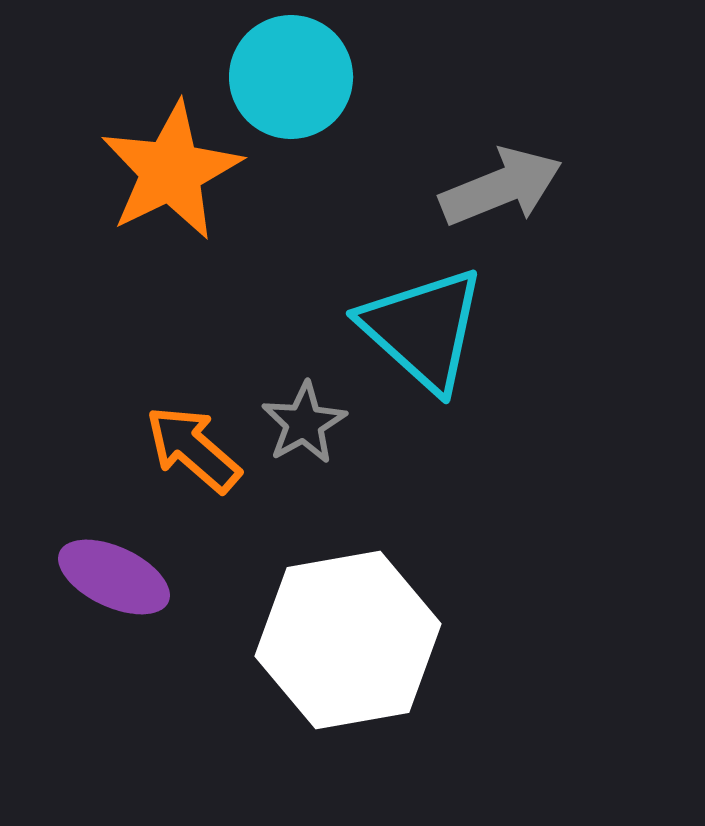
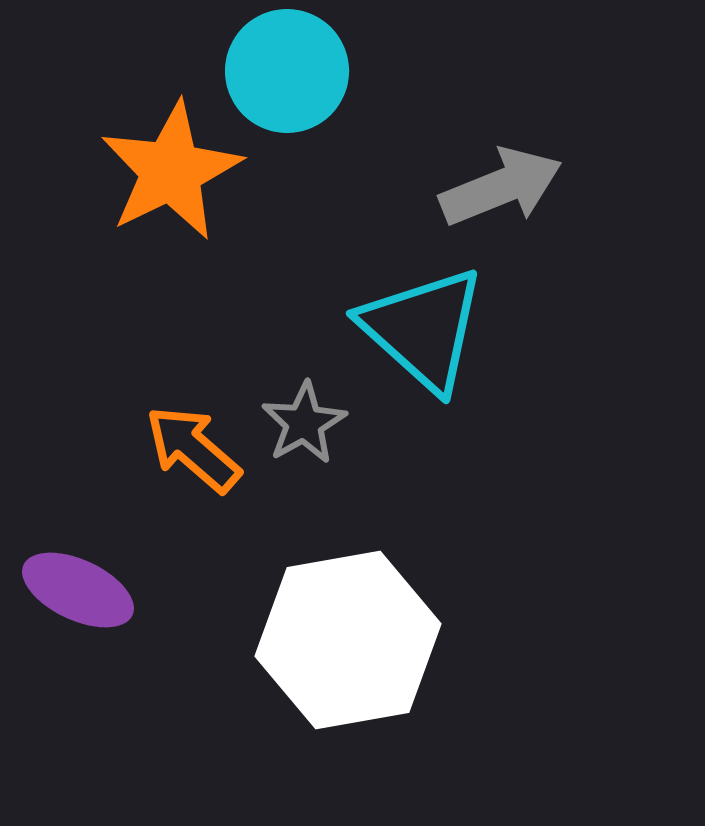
cyan circle: moved 4 px left, 6 px up
purple ellipse: moved 36 px left, 13 px down
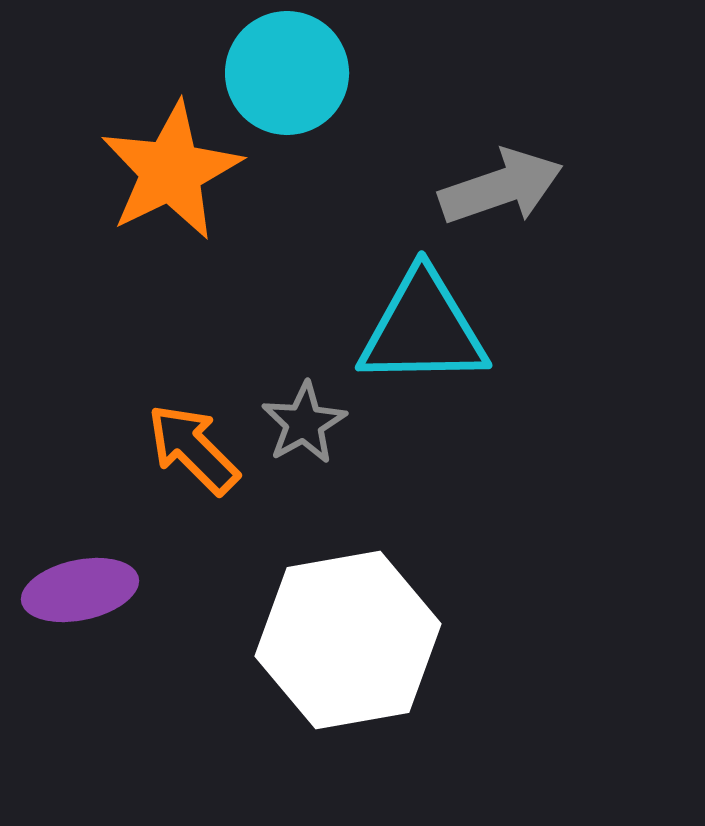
cyan circle: moved 2 px down
gray arrow: rotated 3 degrees clockwise
cyan triangle: rotated 43 degrees counterclockwise
orange arrow: rotated 4 degrees clockwise
purple ellipse: moved 2 px right; rotated 37 degrees counterclockwise
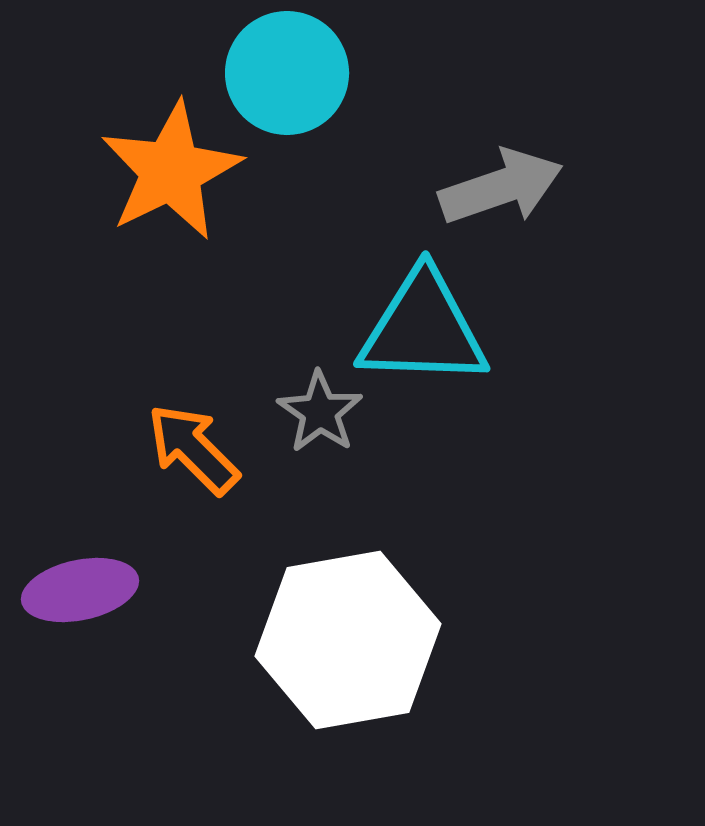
cyan triangle: rotated 3 degrees clockwise
gray star: moved 16 px right, 11 px up; rotated 8 degrees counterclockwise
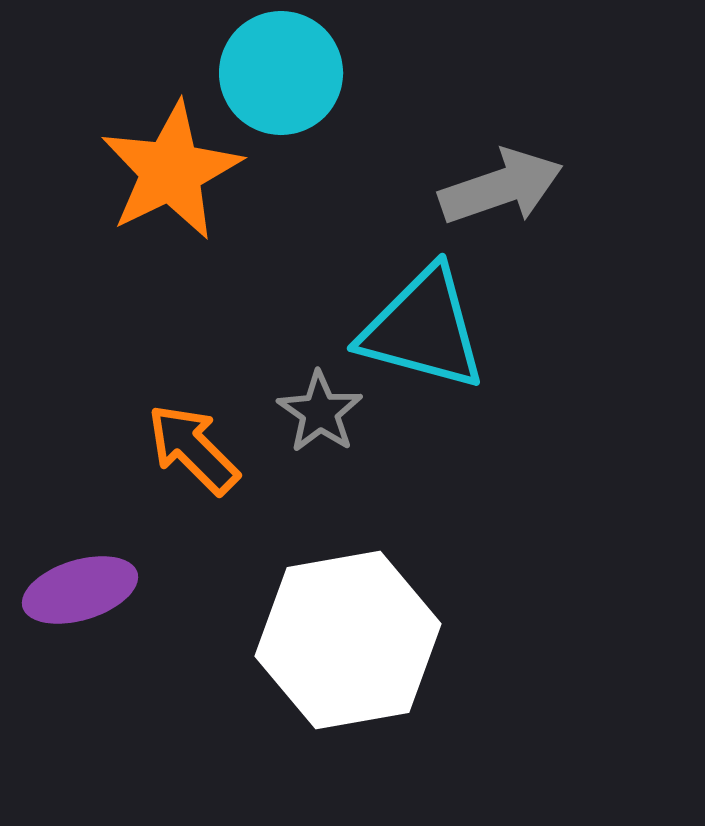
cyan circle: moved 6 px left
cyan triangle: rotated 13 degrees clockwise
purple ellipse: rotated 5 degrees counterclockwise
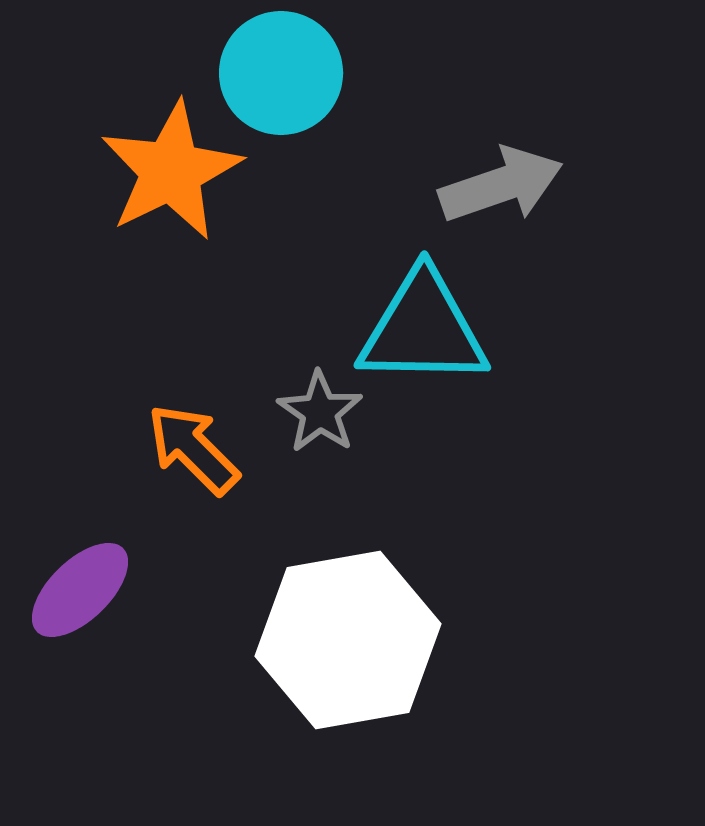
gray arrow: moved 2 px up
cyan triangle: rotated 14 degrees counterclockwise
purple ellipse: rotated 27 degrees counterclockwise
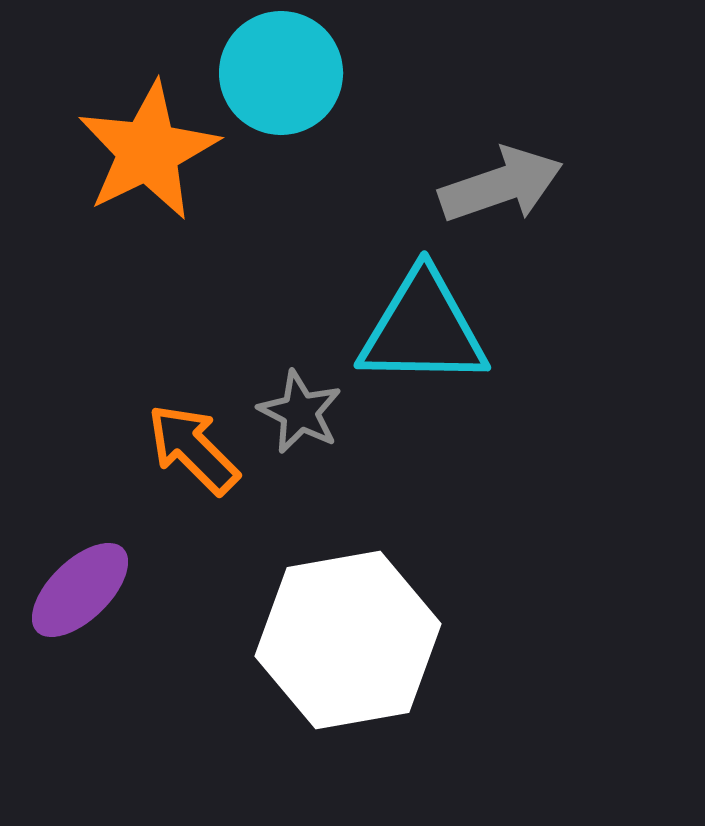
orange star: moved 23 px left, 20 px up
gray star: moved 20 px left; rotated 8 degrees counterclockwise
